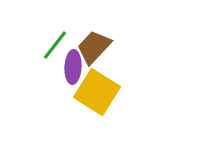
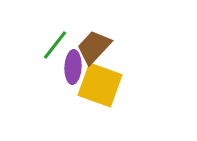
yellow square: moved 3 px right, 7 px up; rotated 12 degrees counterclockwise
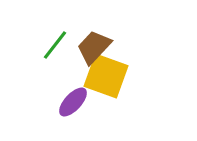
purple ellipse: moved 35 px down; rotated 40 degrees clockwise
yellow square: moved 6 px right, 9 px up
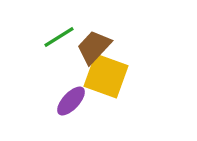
green line: moved 4 px right, 8 px up; rotated 20 degrees clockwise
purple ellipse: moved 2 px left, 1 px up
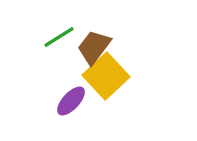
brown trapezoid: rotated 6 degrees counterclockwise
yellow square: rotated 27 degrees clockwise
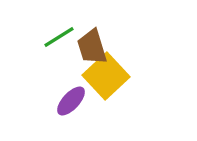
brown trapezoid: moved 2 px left; rotated 54 degrees counterclockwise
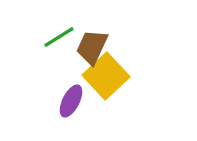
brown trapezoid: rotated 42 degrees clockwise
purple ellipse: rotated 16 degrees counterclockwise
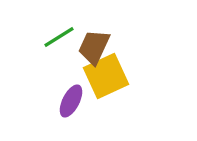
brown trapezoid: moved 2 px right
yellow square: rotated 18 degrees clockwise
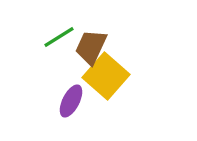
brown trapezoid: moved 3 px left
yellow square: rotated 24 degrees counterclockwise
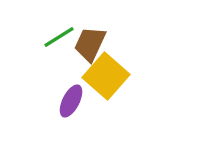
brown trapezoid: moved 1 px left, 3 px up
